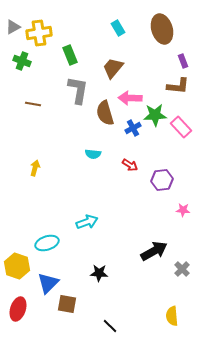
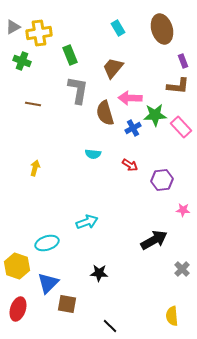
black arrow: moved 11 px up
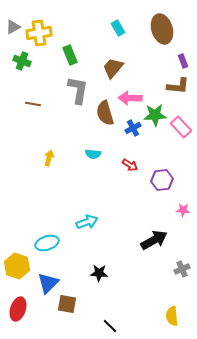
yellow arrow: moved 14 px right, 10 px up
gray cross: rotated 21 degrees clockwise
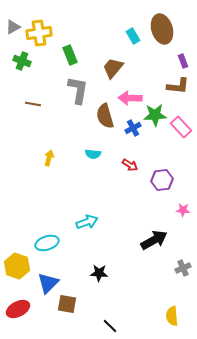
cyan rectangle: moved 15 px right, 8 px down
brown semicircle: moved 3 px down
gray cross: moved 1 px right, 1 px up
red ellipse: rotated 45 degrees clockwise
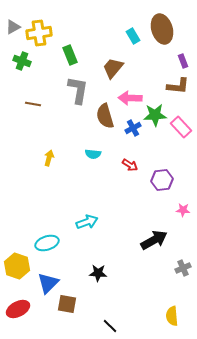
black star: moved 1 px left
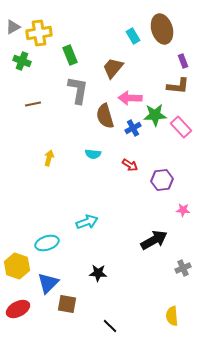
brown line: rotated 21 degrees counterclockwise
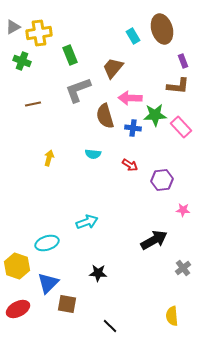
gray L-shape: rotated 120 degrees counterclockwise
blue cross: rotated 35 degrees clockwise
gray cross: rotated 14 degrees counterclockwise
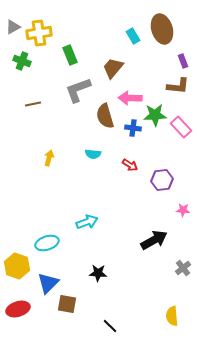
red ellipse: rotated 10 degrees clockwise
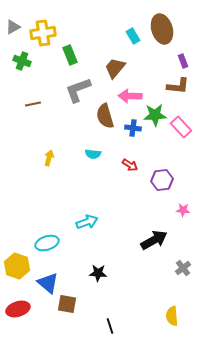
yellow cross: moved 4 px right
brown trapezoid: moved 2 px right
pink arrow: moved 2 px up
blue triangle: rotated 35 degrees counterclockwise
black line: rotated 28 degrees clockwise
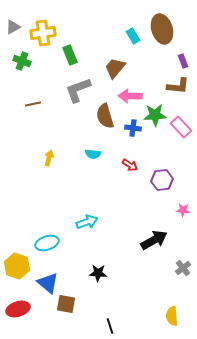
brown square: moved 1 px left
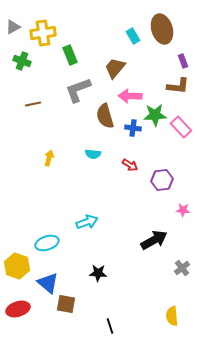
gray cross: moved 1 px left
